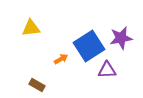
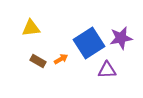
blue square: moved 3 px up
brown rectangle: moved 1 px right, 24 px up
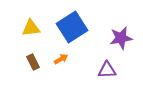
blue square: moved 17 px left, 16 px up
brown rectangle: moved 5 px left, 1 px down; rotated 35 degrees clockwise
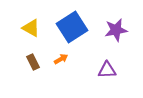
yellow triangle: rotated 36 degrees clockwise
purple star: moved 5 px left, 8 px up
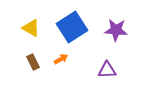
purple star: rotated 15 degrees clockwise
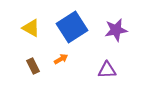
purple star: rotated 15 degrees counterclockwise
brown rectangle: moved 4 px down
